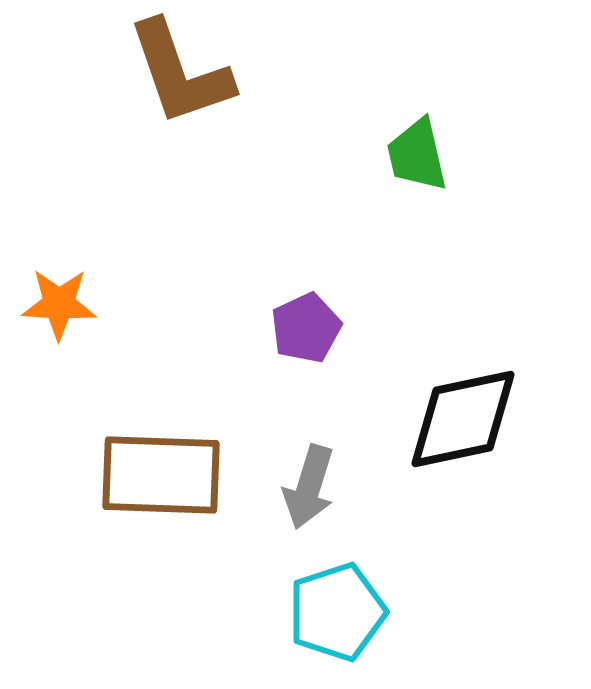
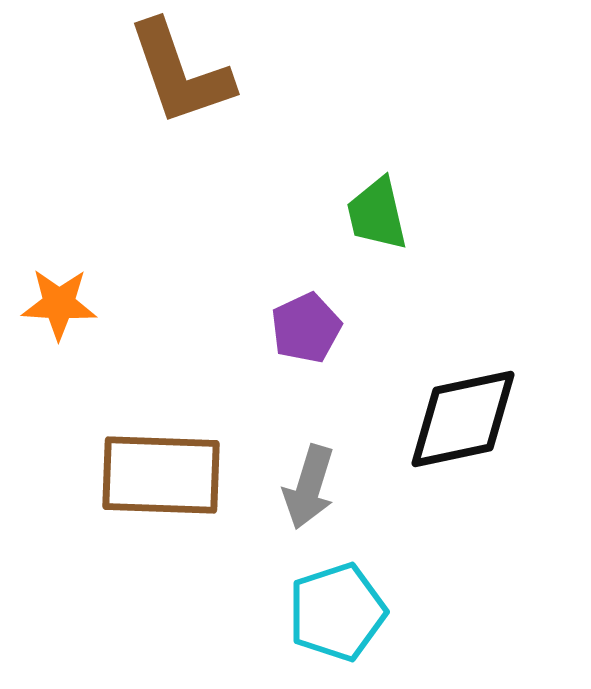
green trapezoid: moved 40 px left, 59 px down
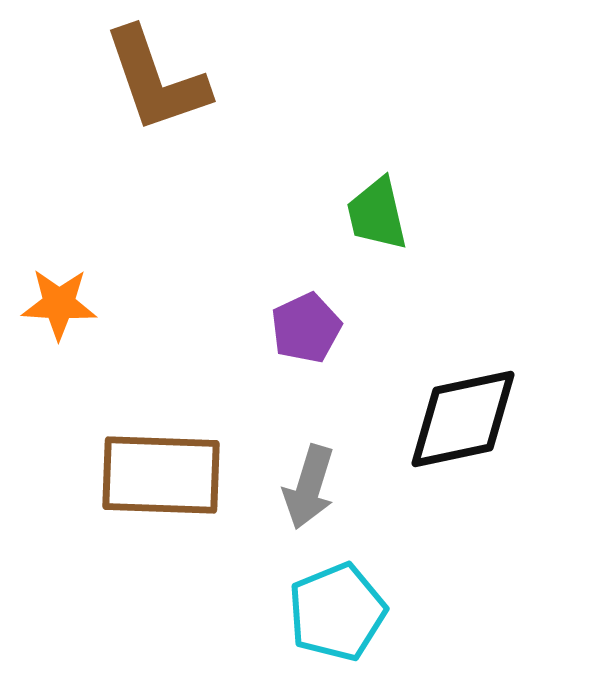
brown L-shape: moved 24 px left, 7 px down
cyan pentagon: rotated 4 degrees counterclockwise
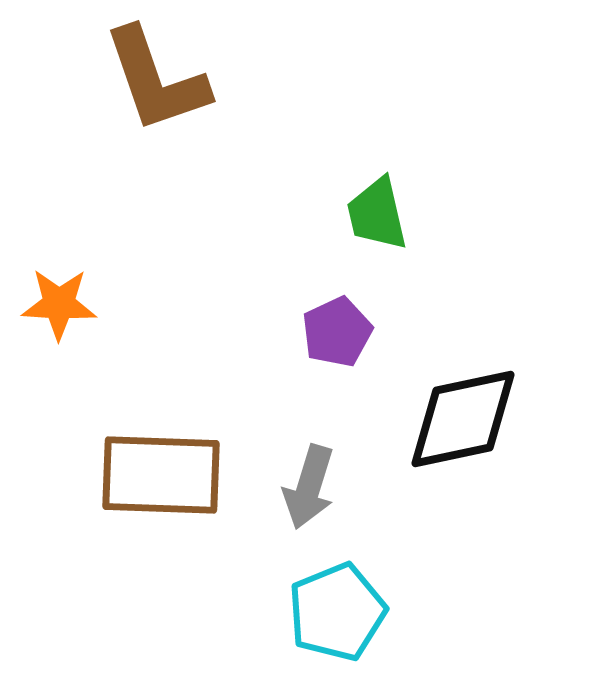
purple pentagon: moved 31 px right, 4 px down
